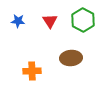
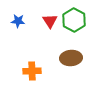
green hexagon: moved 9 px left
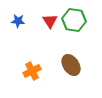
green hexagon: rotated 20 degrees counterclockwise
brown ellipse: moved 7 px down; rotated 60 degrees clockwise
orange cross: rotated 24 degrees counterclockwise
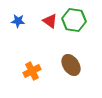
red triangle: rotated 21 degrees counterclockwise
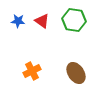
red triangle: moved 8 px left
brown ellipse: moved 5 px right, 8 px down
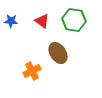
blue star: moved 7 px left
brown ellipse: moved 18 px left, 20 px up
